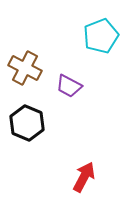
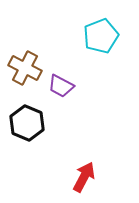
purple trapezoid: moved 8 px left
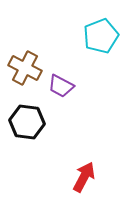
black hexagon: moved 1 px up; rotated 16 degrees counterclockwise
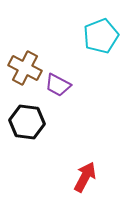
purple trapezoid: moved 3 px left, 1 px up
red arrow: moved 1 px right
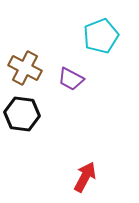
purple trapezoid: moved 13 px right, 6 px up
black hexagon: moved 5 px left, 8 px up
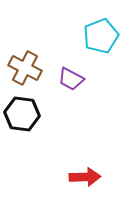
red arrow: rotated 60 degrees clockwise
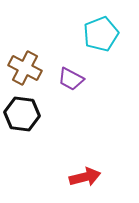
cyan pentagon: moved 2 px up
red arrow: rotated 12 degrees counterclockwise
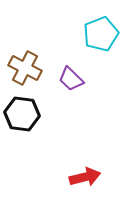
purple trapezoid: rotated 16 degrees clockwise
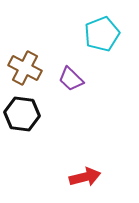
cyan pentagon: moved 1 px right
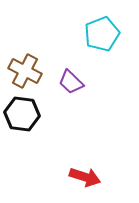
brown cross: moved 3 px down
purple trapezoid: moved 3 px down
red arrow: rotated 32 degrees clockwise
